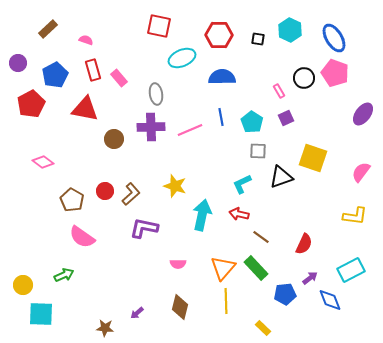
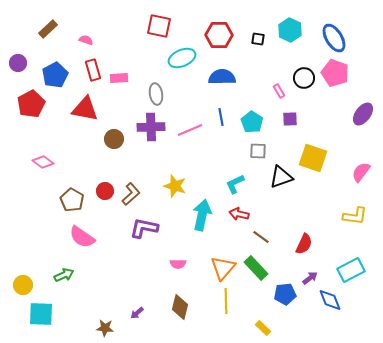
pink rectangle at (119, 78): rotated 54 degrees counterclockwise
purple square at (286, 118): moved 4 px right, 1 px down; rotated 21 degrees clockwise
cyan L-shape at (242, 184): moved 7 px left
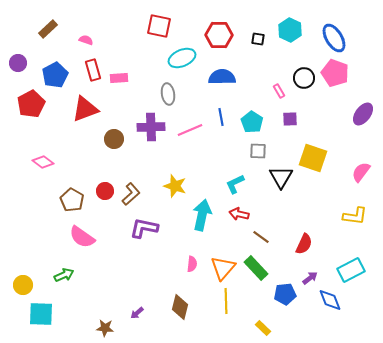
gray ellipse at (156, 94): moved 12 px right
red triangle at (85, 109): rotated 32 degrees counterclockwise
black triangle at (281, 177): rotated 40 degrees counterclockwise
pink semicircle at (178, 264): moved 14 px right; rotated 84 degrees counterclockwise
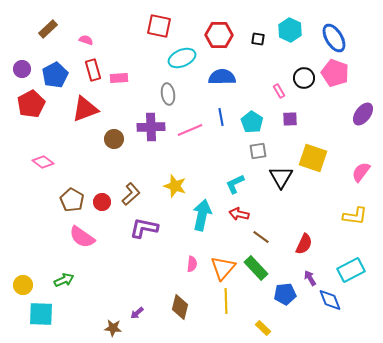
purple circle at (18, 63): moved 4 px right, 6 px down
gray square at (258, 151): rotated 12 degrees counterclockwise
red circle at (105, 191): moved 3 px left, 11 px down
green arrow at (64, 275): moved 5 px down
purple arrow at (310, 278): rotated 84 degrees counterclockwise
brown star at (105, 328): moved 8 px right
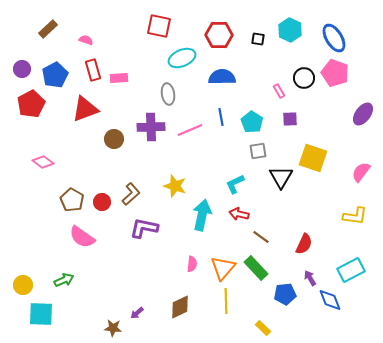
brown diamond at (180, 307): rotated 50 degrees clockwise
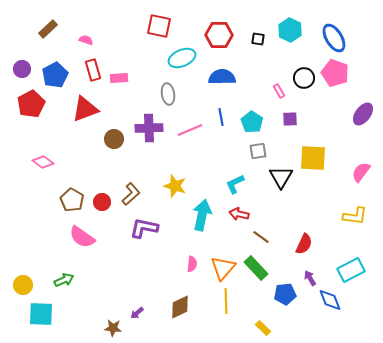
purple cross at (151, 127): moved 2 px left, 1 px down
yellow square at (313, 158): rotated 16 degrees counterclockwise
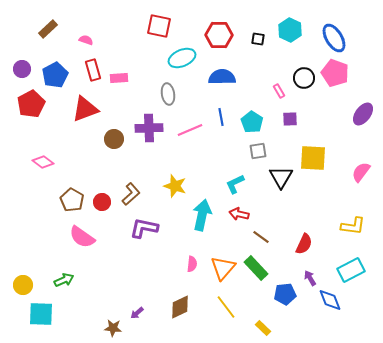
yellow L-shape at (355, 216): moved 2 px left, 10 px down
yellow line at (226, 301): moved 6 px down; rotated 35 degrees counterclockwise
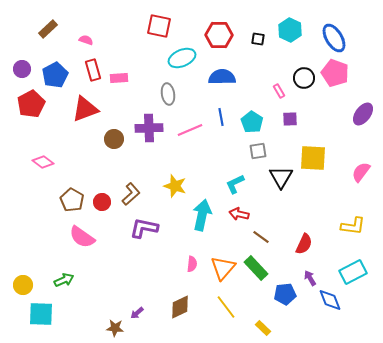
cyan rectangle at (351, 270): moved 2 px right, 2 px down
brown star at (113, 328): moved 2 px right
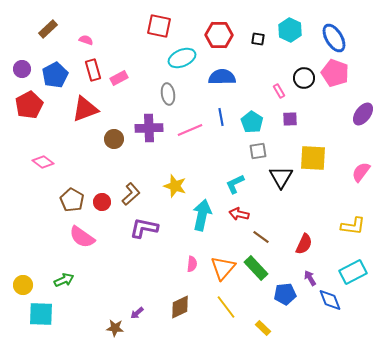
pink rectangle at (119, 78): rotated 24 degrees counterclockwise
red pentagon at (31, 104): moved 2 px left, 1 px down
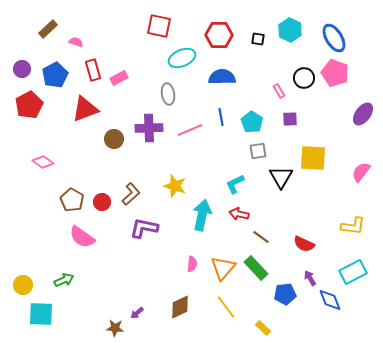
pink semicircle at (86, 40): moved 10 px left, 2 px down
red semicircle at (304, 244): rotated 90 degrees clockwise
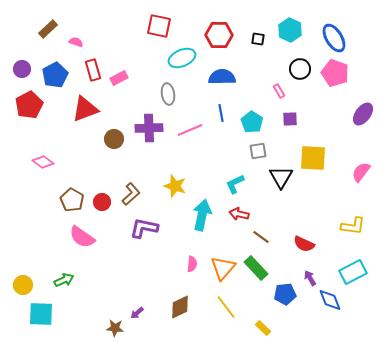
black circle at (304, 78): moved 4 px left, 9 px up
blue line at (221, 117): moved 4 px up
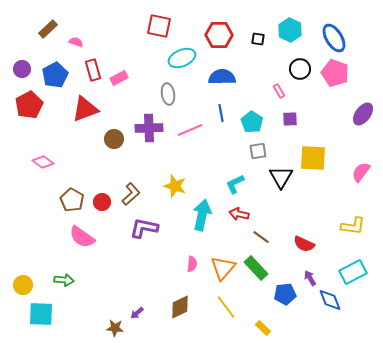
green arrow at (64, 280): rotated 30 degrees clockwise
